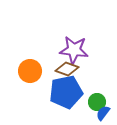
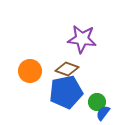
purple star: moved 8 px right, 11 px up
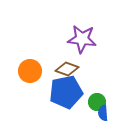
blue semicircle: rotated 42 degrees counterclockwise
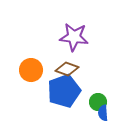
purple star: moved 8 px left, 2 px up
orange circle: moved 1 px right, 1 px up
blue pentagon: moved 2 px left, 1 px up; rotated 8 degrees counterclockwise
green circle: moved 1 px right
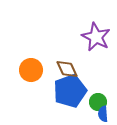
purple star: moved 22 px right; rotated 20 degrees clockwise
brown diamond: rotated 45 degrees clockwise
blue pentagon: moved 6 px right
blue semicircle: moved 1 px down
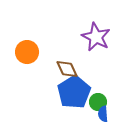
orange circle: moved 4 px left, 18 px up
blue pentagon: moved 4 px right, 1 px down; rotated 12 degrees counterclockwise
